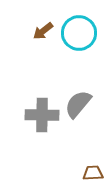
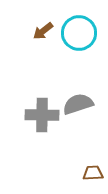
gray semicircle: rotated 32 degrees clockwise
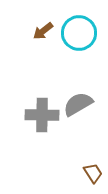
gray semicircle: rotated 12 degrees counterclockwise
brown trapezoid: rotated 60 degrees clockwise
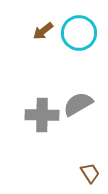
brown trapezoid: moved 3 px left
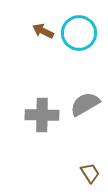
brown arrow: rotated 65 degrees clockwise
gray semicircle: moved 7 px right
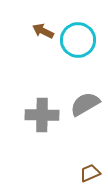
cyan circle: moved 1 px left, 7 px down
brown trapezoid: rotated 80 degrees counterclockwise
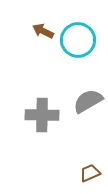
gray semicircle: moved 3 px right, 3 px up
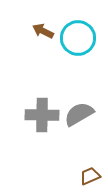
cyan circle: moved 2 px up
gray semicircle: moved 9 px left, 13 px down
brown trapezoid: moved 3 px down
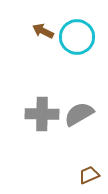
cyan circle: moved 1 px left, 1 px up
gray cross: moved 1 px up
brown trapezoid: moved 1 px left, 1 px up
